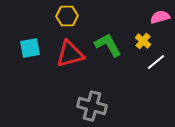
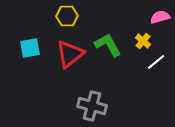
red triangle: rotated 24 degrees counterclockwise
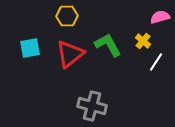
white line: rotated 18 degrees counterclockwise
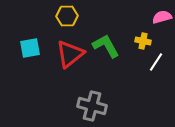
pink semicircle: moved 2 px right
yellow cross: rotated 28 degrees counterclockwise
green L-shape: moved 2 px left, 1 px down
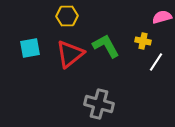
gray cross: moved 7 px right, 2 px up
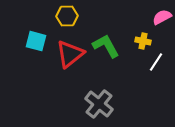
pink semicircle: rotated 12 degrees counterclockwise
cyan square: moved 6 px right, 7 px up; rotated 25 degrees clockwise
gray cross: rotated 24 degrees clockwise
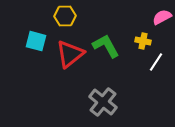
yellow hexagon: moved 2 px left
gray cross: moved 4 px right, 2 px up
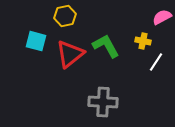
yellow hexagon: rotated 10 degrees counterclockwise
gray cross: rotated 36 degrees counterclockwise
